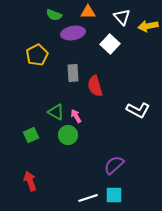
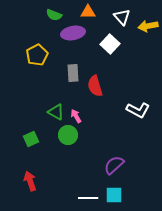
green square: moved 4 px down
white line: rotated 18 degrees clockwise
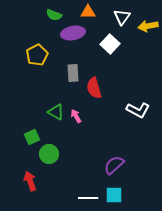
white triangle: rotated 18 degrees clockwise
red semicircle: moved 1 px left, 2 px down
green circle: moved 19 px left, 19 px down
green square: moved 1 px right, 2 px up
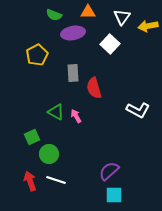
purple semicircle: moved 5 px left, 6 px down
white line: moved 32 px left, 18 px up; rotated 18 degrees clockwise
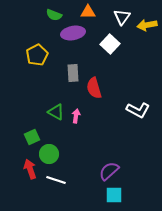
yellow arrow: moved 1 px left, 1 px up
pink arrow: rotated 40 degrees clockwise
red arrow: moved 12 px up
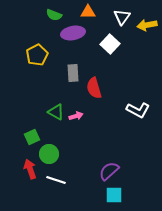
pink arrow: rotated 64 degrees clockwise
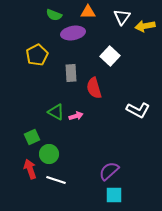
yellow arrow: moved 2 px left, 1 px down
white square: moved 12 px down
gray rectangle: moved 2 px left
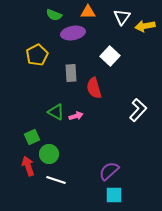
white L-shape: rotated 75 degrees counterclockwise
red arrow: moved 2 px left, 3 px up
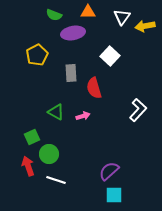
pink arrow: moved 7 px right
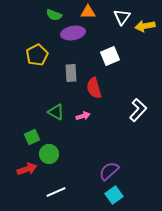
white square: rotated 24 degrees clockwise
red arrow: moved 1 px left, 3 px down; rotated 90 degrees clockwise
white line: moved 12 px down; rotated 42 degrees counterclockwise
cyan square: rotated 36 degrees counterclockwise
